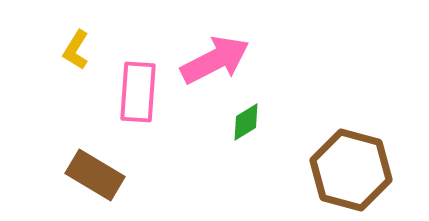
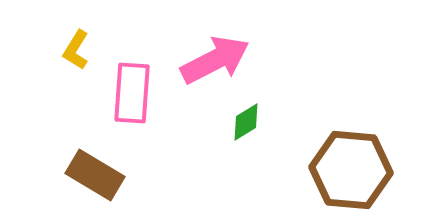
pink rectangle: moved 6 px left, 1 px down
brown hexagon: rotated 10 degrees counterclockwise
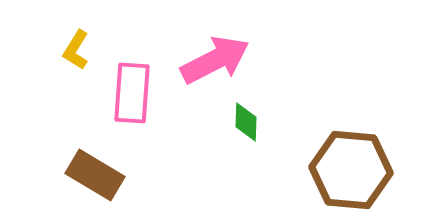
green diamond: rotated 57 degrees counterclockwise
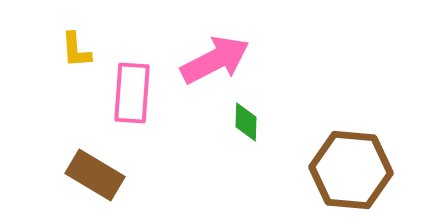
yellow L-shape: rotated 36 degrees counterclockwise
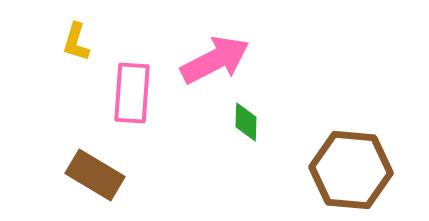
yellow L-shape: moved 8 px up; rotated 21 degrees clockwise
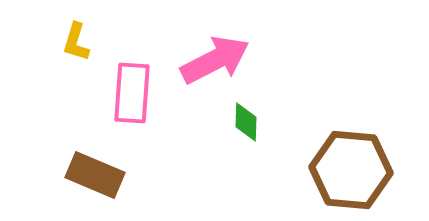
brown rectangle: rotated 8 degrees counterclockwise
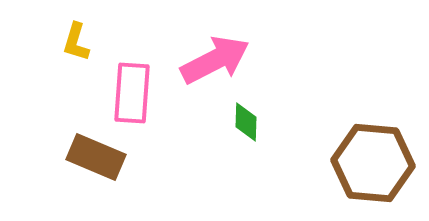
brown hexagon: moved 22 px right, 7 px up
brown rectangle: moved 1 px right, 18 px up
